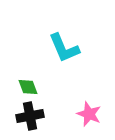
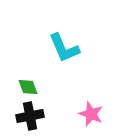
pink star: moved 2 px right
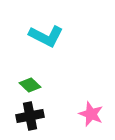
cyan L-shape: moved 18 px left, 12 px up; rotated 40 degrees counterclockwise
green diamond: moved 2 px right, 2 px up; rotated 25 degrees counterclockwise
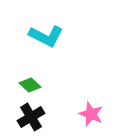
black cross: moved 1 px right, 1 px down; rotated 20 degrees counterclockwise
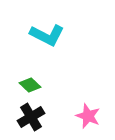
cyan L-shape: moved 1 px right, 1 px up
pink star: moved 3 px left, 2 px down
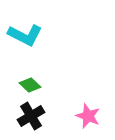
cyan L-shape: moved 22 px left
black cross: moved 1 px up
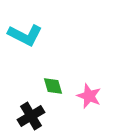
green diamond: moved 23 px right, 1 px down; rotated 30 degrees clockwise
pink star: moved 1 px right, 20 px up
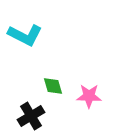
pink star: rotated 20 degrees counterclockwise
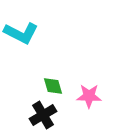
cyan L-shape: moved 4 px left, 2 px up
black cross: moved 12 px right, 1 px up
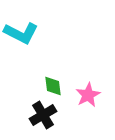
green diamond: rotated 10 degrees clockwise
pink star: moved 1 px left, 1 px up; rotated 30 degrees counterclockwise
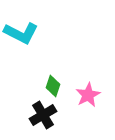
green diamond: rotated 25 degrees clockwise
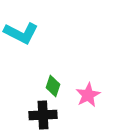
black cross: rotated 28 degrees clockwise
